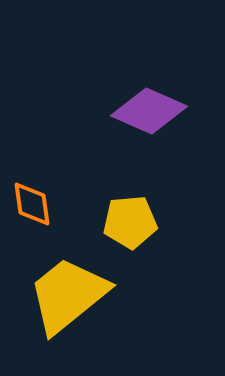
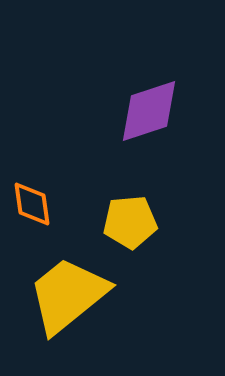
purple diamond: rotated 42 degrees counterclockwise
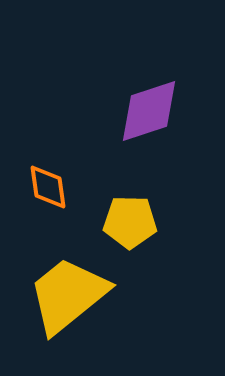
orange diamond: moved 16 px right, 17 px up
yellow pentagon: rotated 6 degrees clockwise
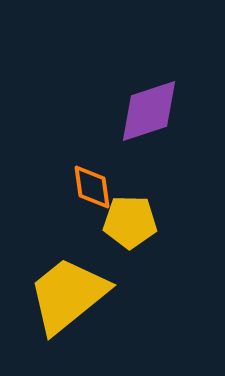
orange diamond: moved 44 px right
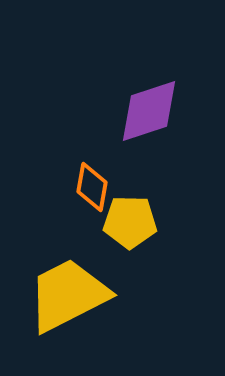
orange diamond: rotated 18 degrees clockwise
yellow trapezoid: rotated 12 degrees clockwise
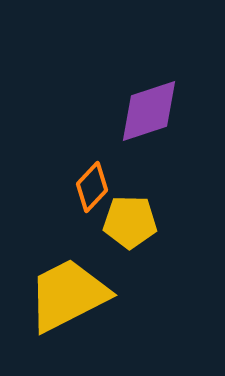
orange diamond: rotated 33 degrees clockwise
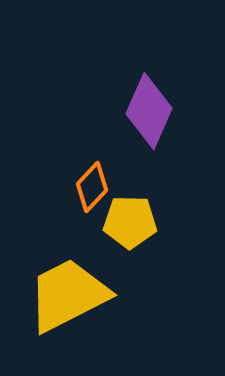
purple diamond: rotated 48 degrees counterclockwise
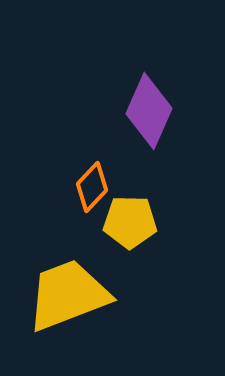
yellow trapezoid: rotated 6 degrees clockwise
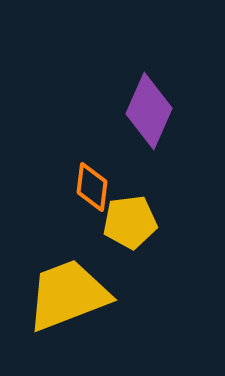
orange diamond: rotated 36 degrees counterclockwise
yellow pentagon: rotated 8 degrees counterclockwise
